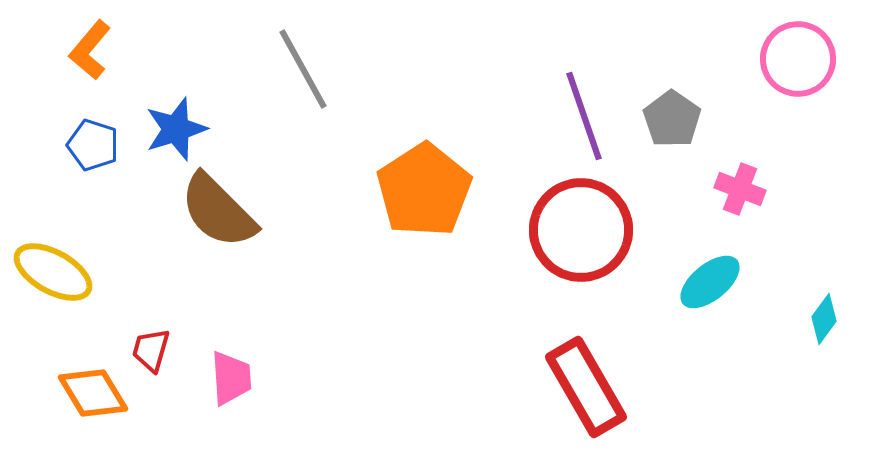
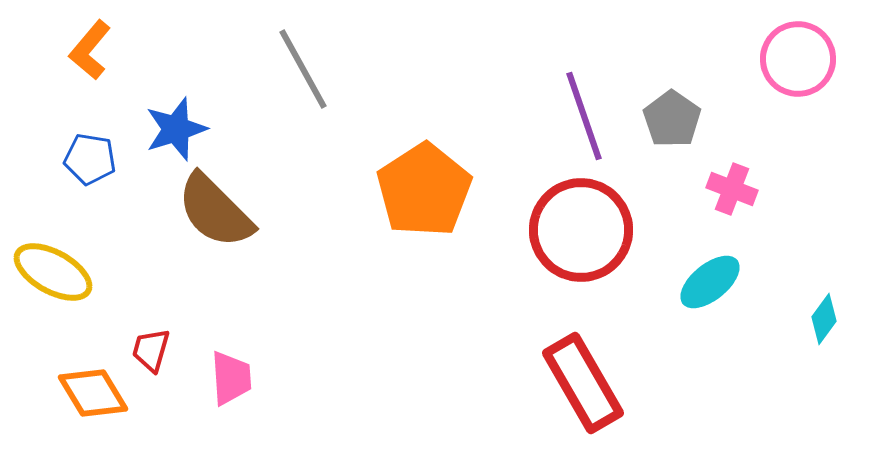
blue pentagon: moved 3 px left, 14 px down; rotated 9 degrees counterclockwise
pink cross: moved 8 px left
brown semicircle: moved 3 px left
red rectangle: moved 3 px left, 4 px up
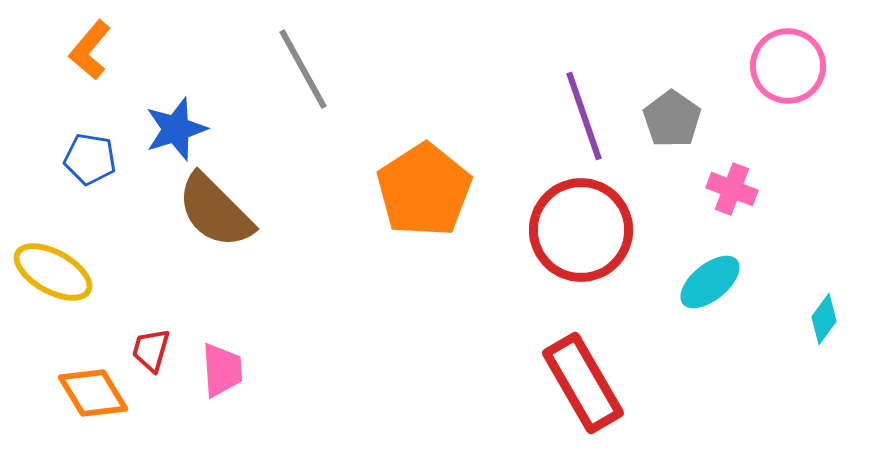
pink circle: moved 10 px left, 7 px down
pink trapezoid: moved 9 px left, 8 px up
